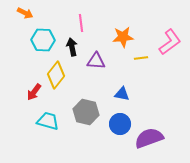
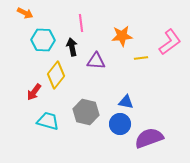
orange star: moved 1 px left, 1 px up
blue triangle: moved 4 px right, 8 px down
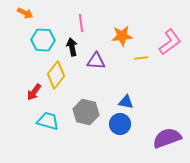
purple semicircle: moved 18 px right
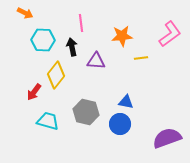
pink L-shape: moved 8 px up
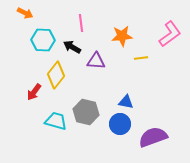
black arrow: rotated 48 degrees counterclockwise
cyan trapezoid: moved 8 px right
purple semicircle: moved 14 px left, 1 px up
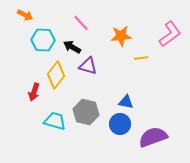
orange arrow: moved 2 px down
pink line: rotated 36 degrees counterclockwise
orange star: moved 1 px left
purple triangle: moved 8 px left, 5 px down; rotated 12 degrees clockwise
red arrow: rotated 18 degrees counterclockwise
cyan trapezoid: moved 1 px left
